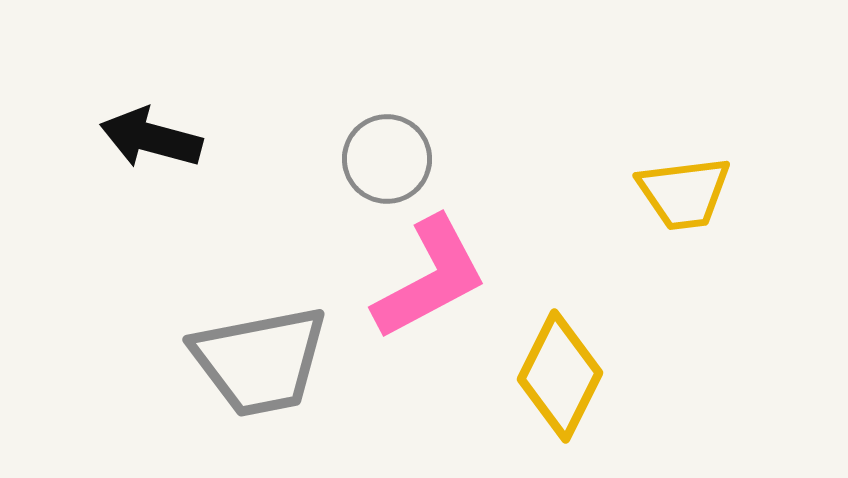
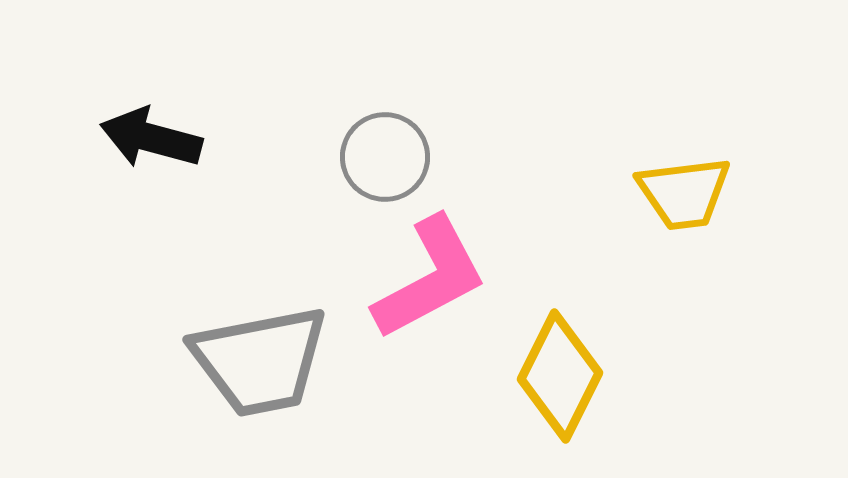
gray circle: moved 2 px left, 2 px up
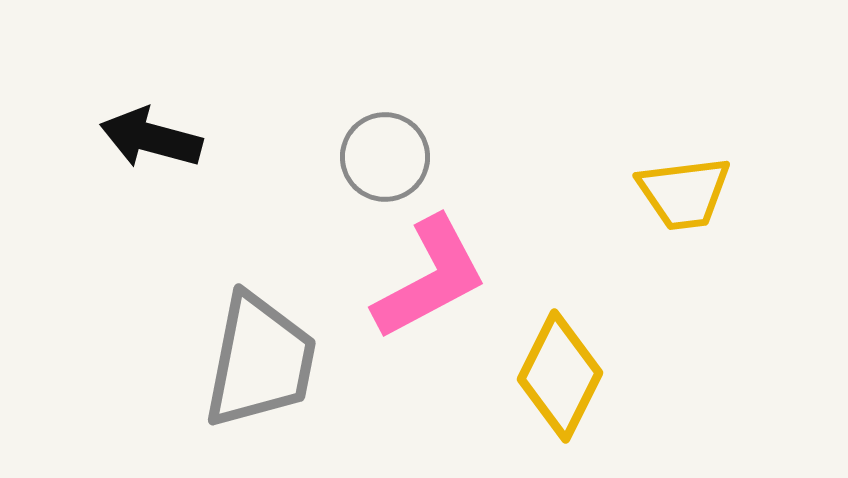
gray trapezoid: rotated 68 degrees counterclockwise
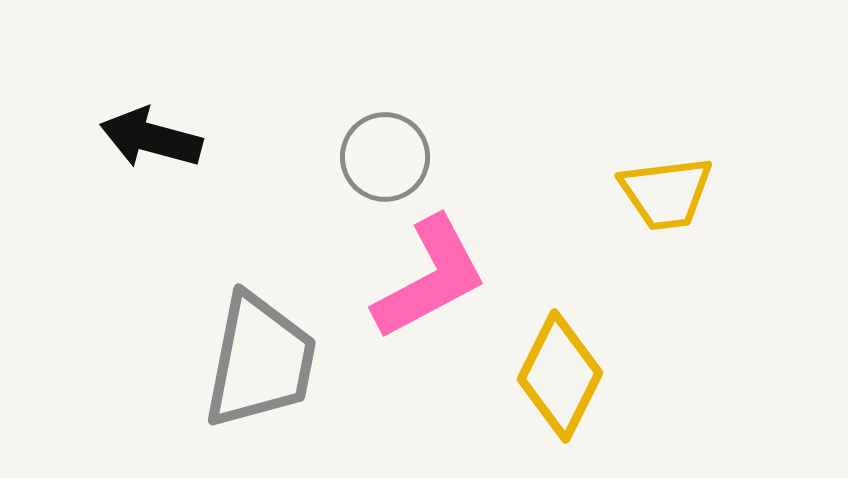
yellow trapezoid: moved 18 px left
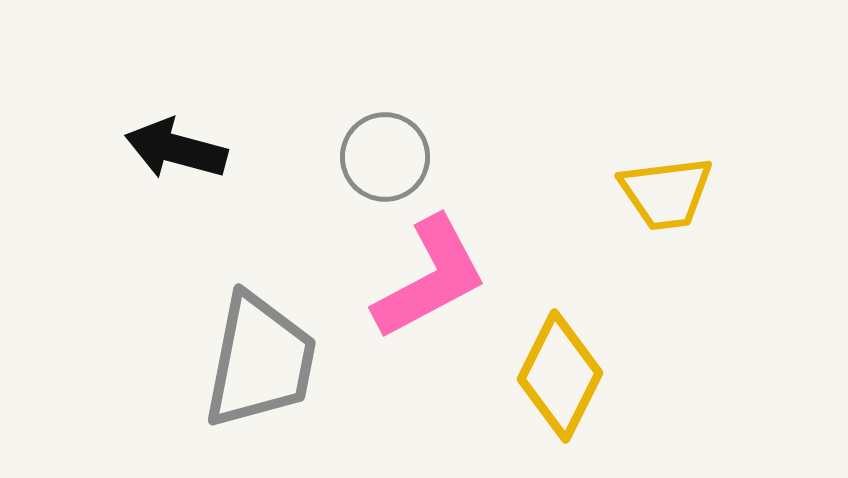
black arrow: moved 25 px right, 11 px down
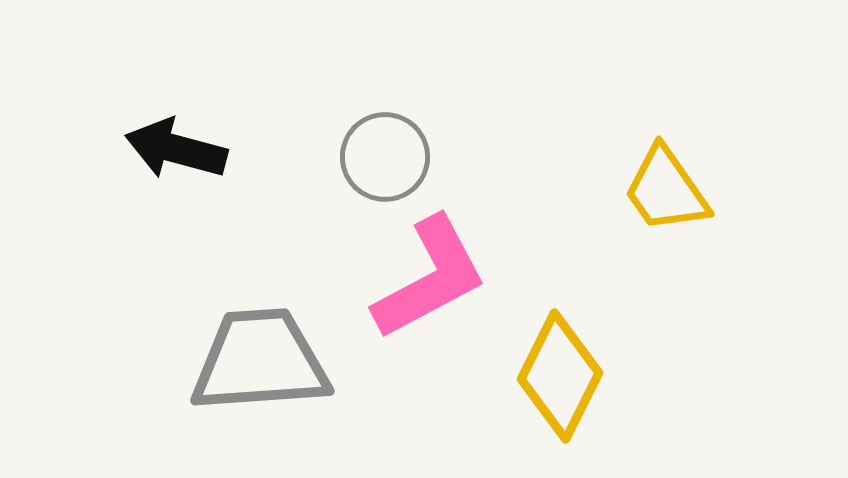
yellow trapezoid: moved 3 px up; rotated 62 degrees clockwise
gray trapezoid: rotated 105 degrees counterclockwise
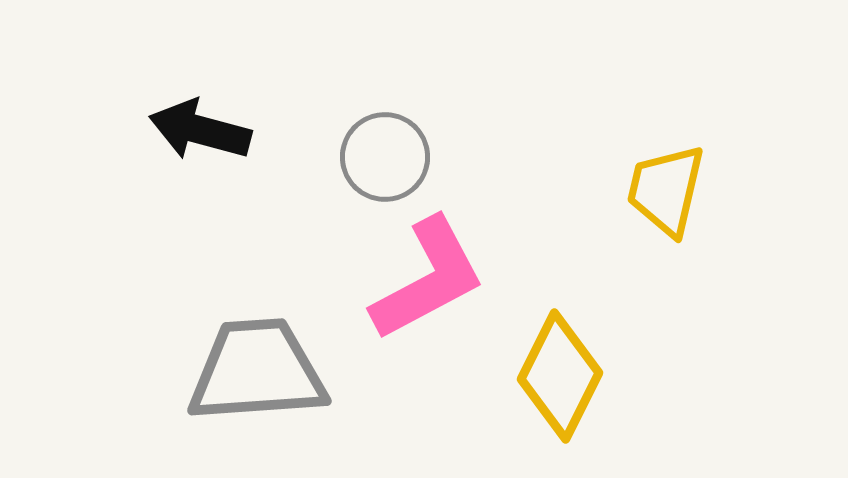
black arrow: moved 24 px right, 19 px up
yellow trapezoid: rotated 48 degrees clockwise
pink L-shape: moved 2 px left, 1 px down
gray trapezoid: moved 3 px left, 10 px down
